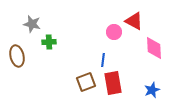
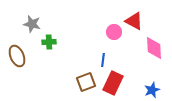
brown ellipse: rotated 10 degrees counterclockwise
red rectangle: rotated 35 degrees clockwise
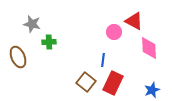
pink diamond: moved 5 px left
brown ellipse: moved 1 px right, 1 px down
brown square: rotated 30 degrees counterclockwise
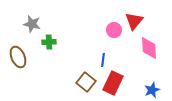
red triangle: rotated 42 degrees clockwise
pink circle: moved 2 px up
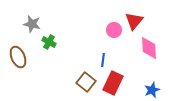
green cross: rotated 32 degrees clockwise
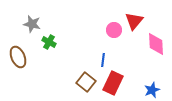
pink diamond: moved 7 px right, 4 px up
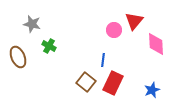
green cross: moved 4 px down
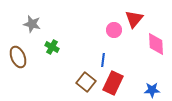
red triangle: moved 2 px up
green cross: moved 3 px right, 1 px down
blue star: rotated 21 degrees clockwise
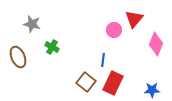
pink diamond: rotated 25 degrees clockwise
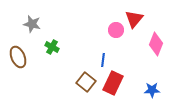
pink circle: moved 2 px right
